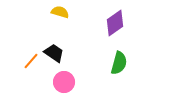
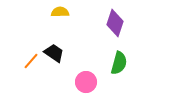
yellow semicircle: rotated 18 degrees counterclockwise
purple diamond: rotated 36 degrees counterclockwise
pink circle: moved 22 px right
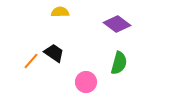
purple diamond: moved 2 px right, 1 px down; rotated 72 degrees counterclockwise
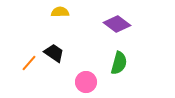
orange line: moved 2 px left, 2 px down
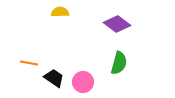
black trapezoid: moved 25 px down
orange line: rotated 60 degrees clockwise
pink circle: moved 3 px left
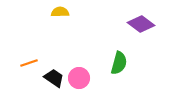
purple diamond: moved 24 px right
orange line: rotated 30 degrees counterclockwise
pink circle: moved 4 px left, 4 px up
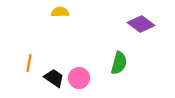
orange line: rotated 60 degrees counterclockwise
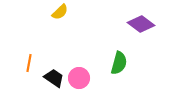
yellow semicircle: rotated 138 degrees clockwise
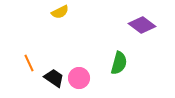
yellow semicircle: rotated 18 degrees clockwise
purple diamond: moved 1 px right, 1 px down
orange line: rotated 36 degrees counterclockwise
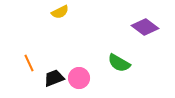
purple diamond: moved 3 px right, 2 px down
green semicircle: rotated 105 degrees clockwise
black trapezoid: rotated 55 degrees counterclockwise
